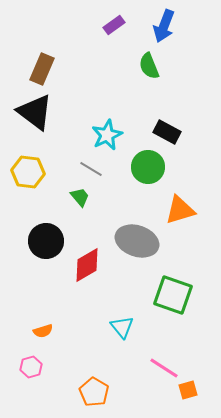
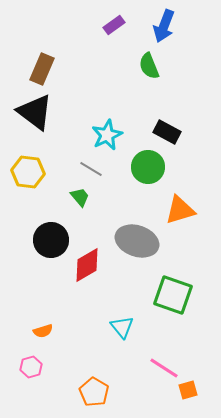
black circle: moved 5 px right, 1 px up
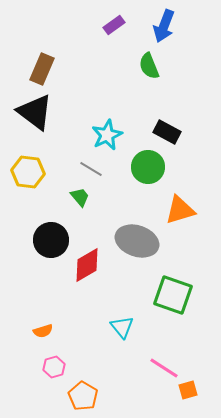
pink hexagon: moved 23 px right
orange pentagon: moved 11 px left, 4 px down
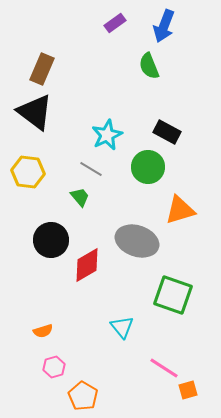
purple rectangle: moved 1 px right, 2 px up
